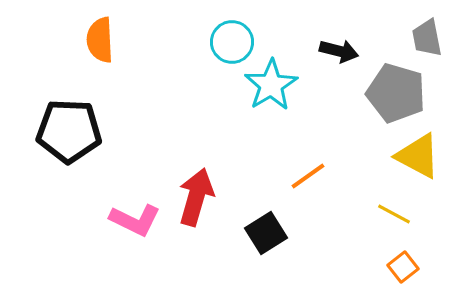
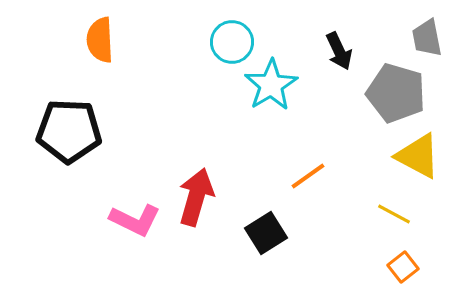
black arrow: rotated 51 degrees clockwise
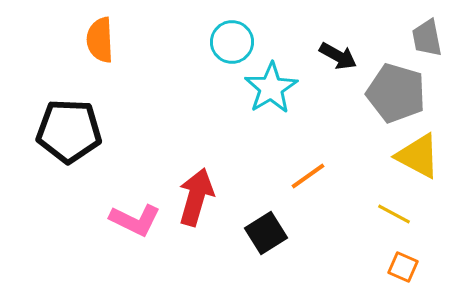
black arrow: moved 1 px left, 5 px down; rotated 36 degrees counterclockwise
cyan star: moved 3 px down
orange square: rotated 28 degrees counterclockwise
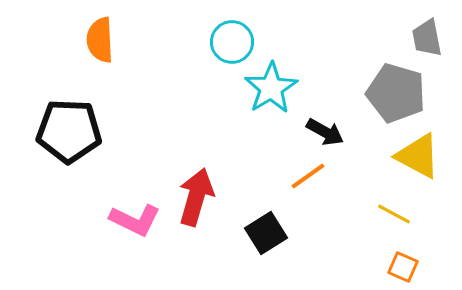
black arrow: moved 13 px left, 76 px down
